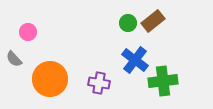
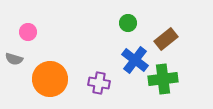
brown rectangle: moved 13 px right, 18 px down
gray semicircle: rotated 30 degrees counterclockwise
green cross: moved 2 px up
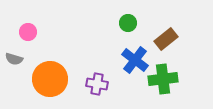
purple cross: moved 2 px left, 1 px down
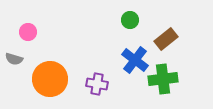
green circle: moved 2 px right, 3 px up
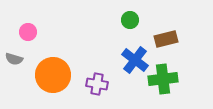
brown rectangle: rotated 25 degrees clockwise
orange circle: moved 3 px right, 4 px up
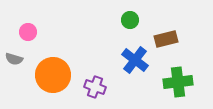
green cross: moved 15 px right, 3 px down
purple cross: moved 2 px left, 3 px down; rotated 10 degrees clockwise
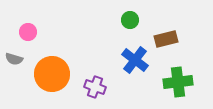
orange circle: moved 1 px left, 1 px up
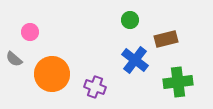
pink circle: moved 2 px right
gray semicircle: rotated 24 degrees clockwise
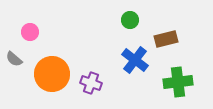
purple cross: moved 4 px left, 4 px up
